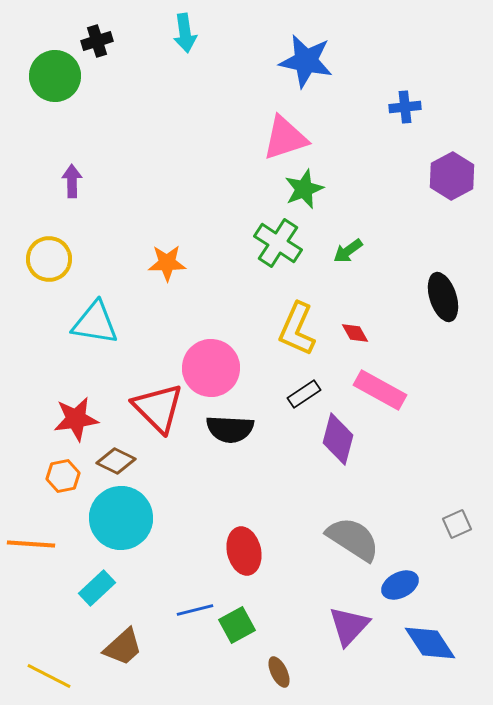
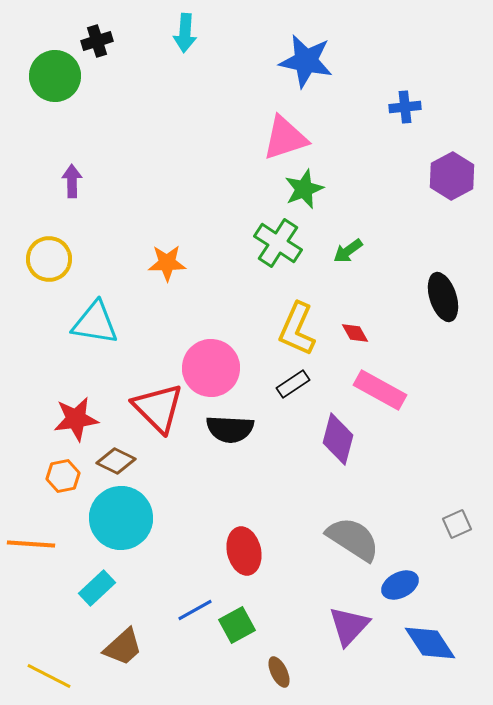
cyan arrow: rotated 12 degrees clockwise
black rectangle: moved 11 px left, 10 px up
blue line: rotated 15 degrees counterclockwise
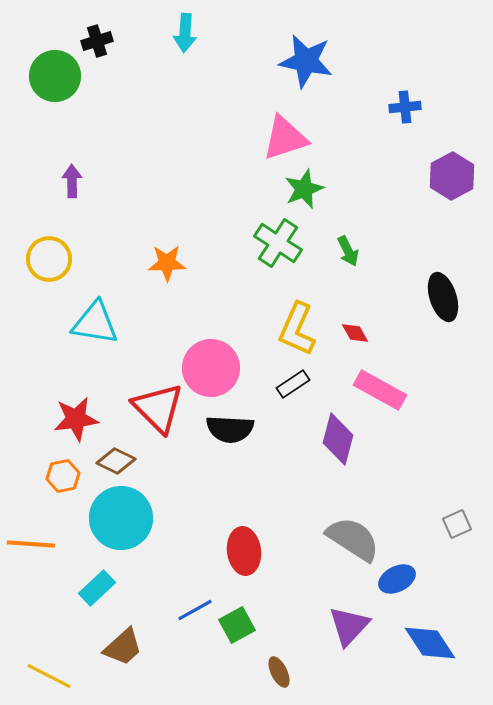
green arrow: rotated 80 degrees counterclockwise
red ellipse: rotated 6 degrees clockwise
blue ellipse: moved 3 px left, 6 px up
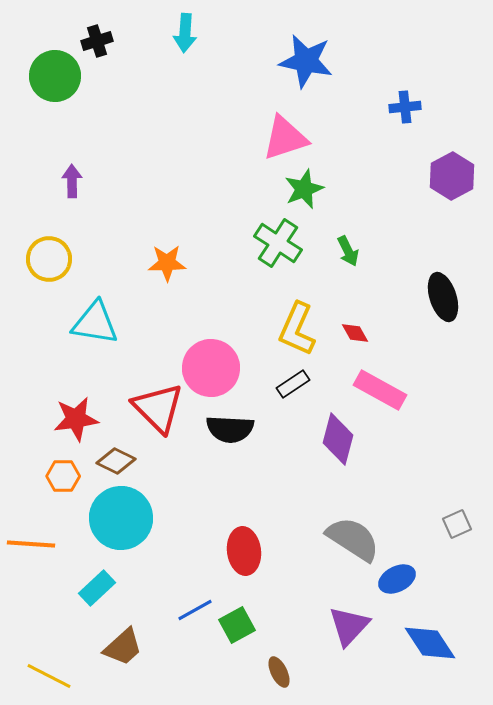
orange hexagon: rotated 12 degrees clockwise
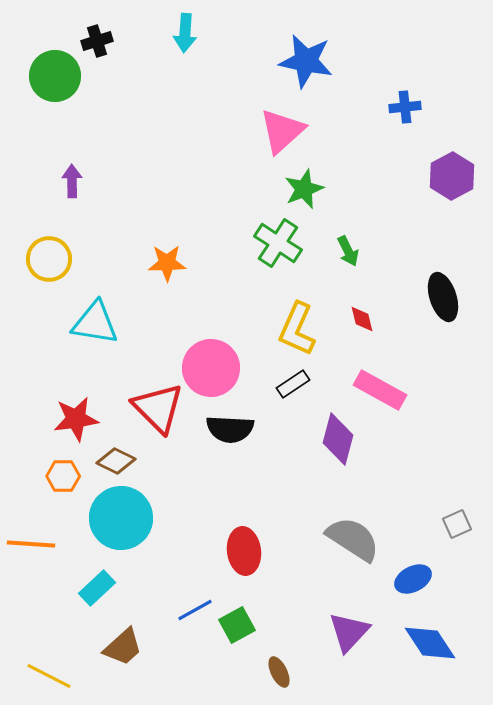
pink triangle: moved 3 px left, 7 px up; rotated 24 degrees counterclockwise
red diamond: moved 7 px right, 14 px up; rotated 16 degrees clockwise
blue ellipse: moved 16 px right
purple triangle: moved 6 px down
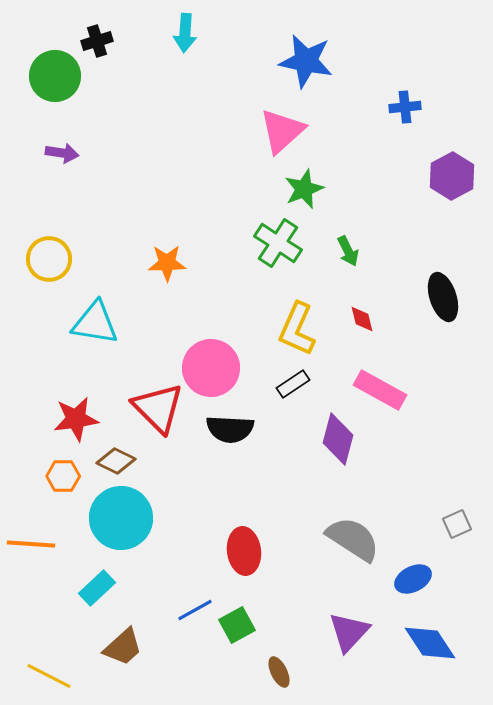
purple arrow: moved 10 px left, 28 px up; rotated 100 degrees clockwise
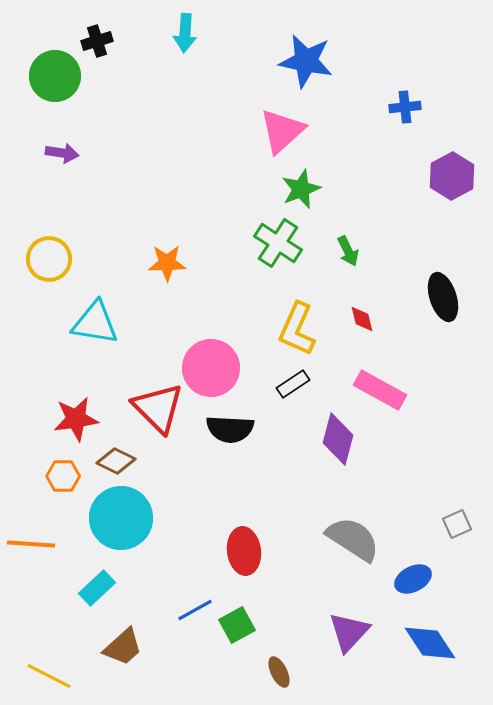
green star: moved 3 px left
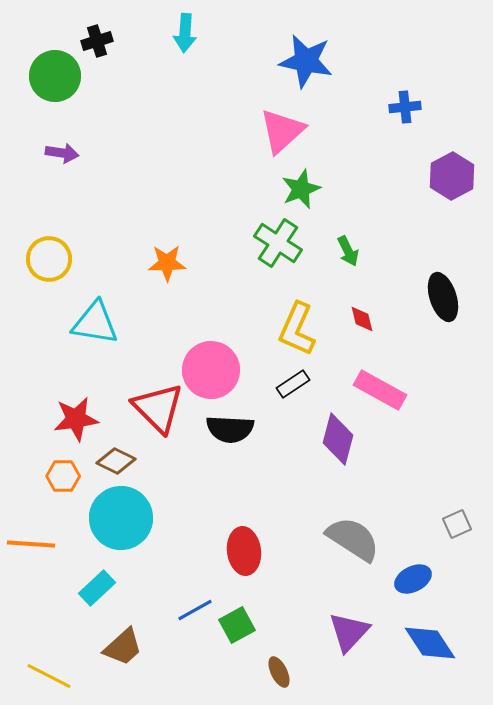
pink circle: moved 2 px down
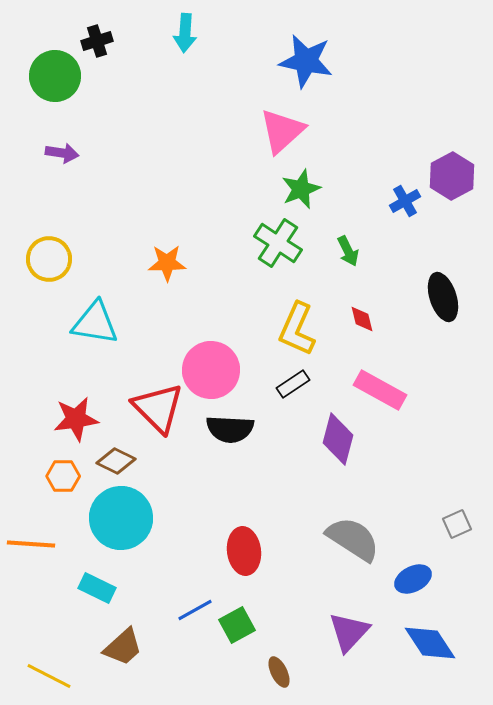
blue cross: moved 94 px down; rotated 24 degrees counterclockwise
cyan rectangle: rotated 69 degrees clockwise
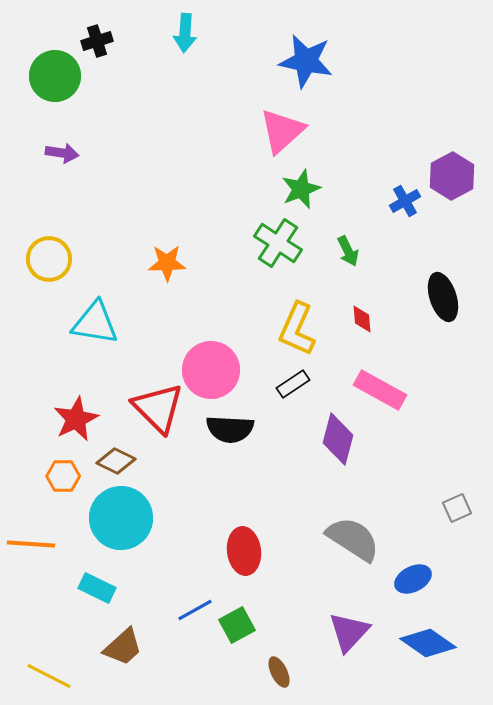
red diamond: rotated 8 degrees clockwise
red star: rotated 18 degrees counterclockwise
gray square: moved 16 px up
blue diamond: moved 2 px left; rotated 22 degrees counterclockwise
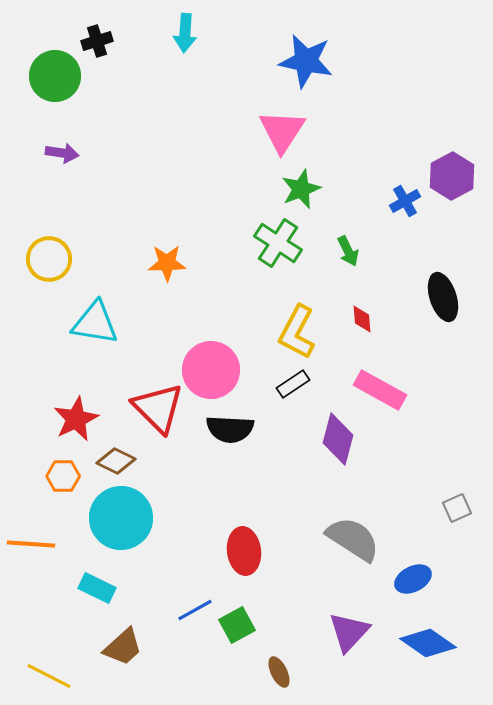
pink triangle: rotated 15 degrees counterclockwise
yellow L-shape: moved 3 px down; rotated 4 degrees clockwise
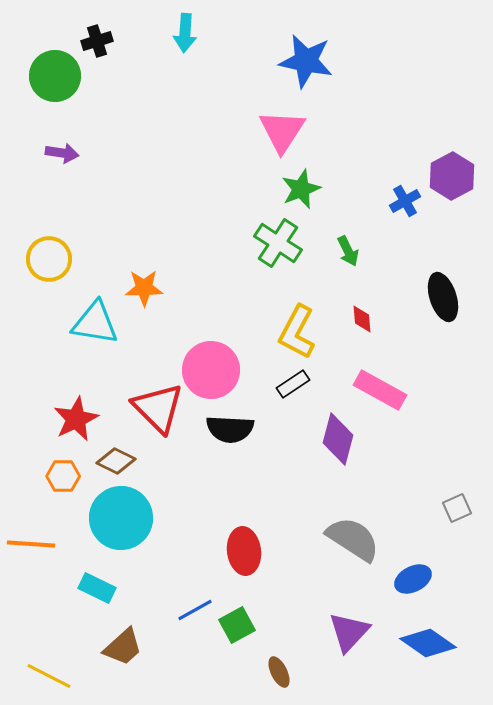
orange star: moved 23 px left, 25 px down
